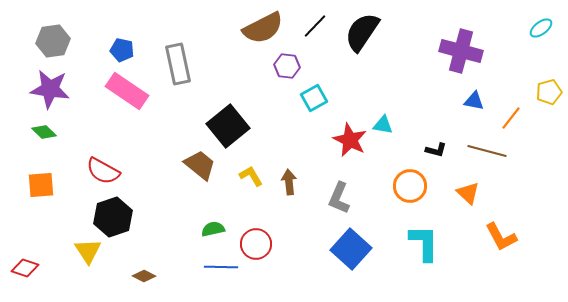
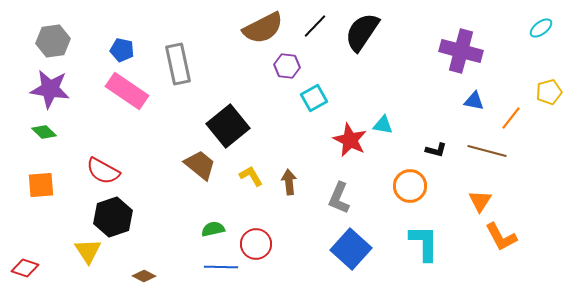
orange triangle: moved 12 px right, 8 px down; rotated 20 degrees clockwise
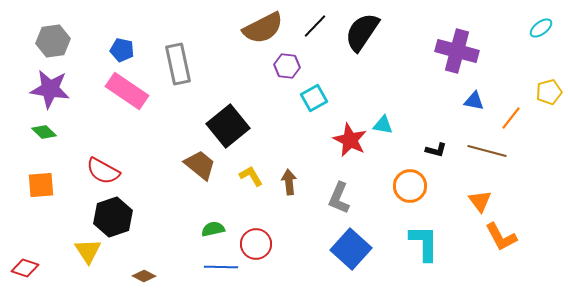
purple cross: moved 4 px left
orange triangle: rotated 10 degrees counterclockwise
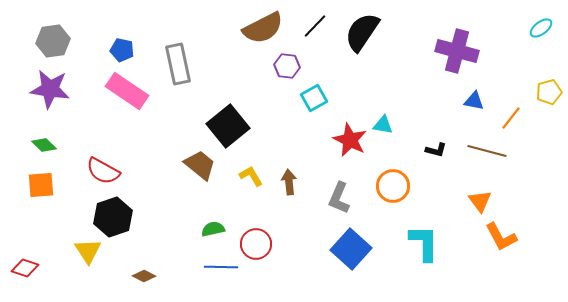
green diamond: moved 13 px down
orange circle: moved 17 px left
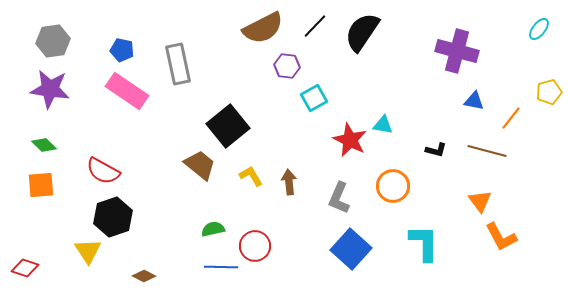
cyan ellipse: moved 2 px left, 1 px down; rotated 15 degrees counterclockwise
red circle: moved 1 px left, 2 px down
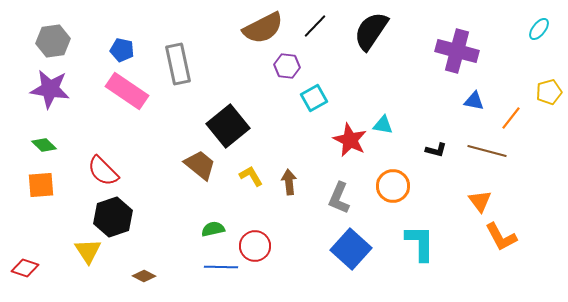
black semicircle: moved 9 px right, 1 px up
red semicircle: rotated 16 degrees clockwise
cyan L-shape: moved 4 px left
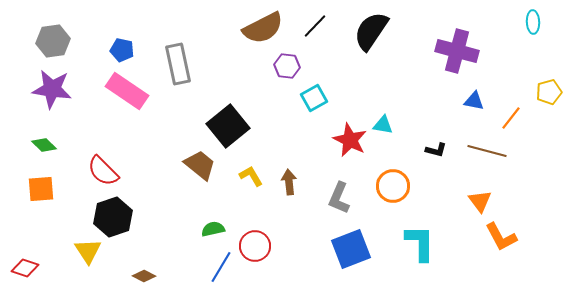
cyan ellipse: moved 6 px left, 7 px up; rotated 40 degrees counterclockwise
purple star: moved 2 px right
orange square: moved 4 px down
blue square: rotated 27 degrees clockwise
blue line: rotated 60 degrees counterclockwise
